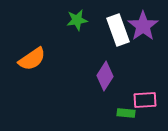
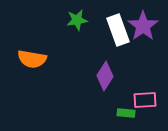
orange semicircle: rotated 44 degrees clockwise
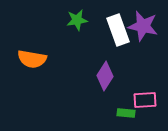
purple star: rotated 24 degrees counterclockwise
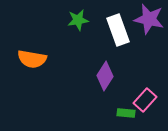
green star: moved 1 px right
purple star: moved 6 px right, 7 px up
pink rectangle: rotated 45 degrees counterclockwise
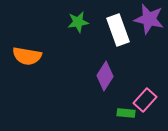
green star: moved 2 px down
orange semicircle: moved 5 px left, 3 px up
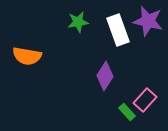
purple star: moved 1 px left, 2 px down
green rectangle: moved 1 px right, 1 px up; rotated 42 degrees clockwise
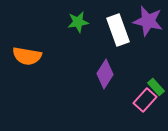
purple diamond: moved 2 px up
green rectangle: moved 29 px right, 25 px up
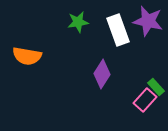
purple diamond: moved 3 px left
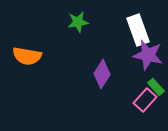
purple star: moved 34 px down
white rectangle: moved 20 px right
